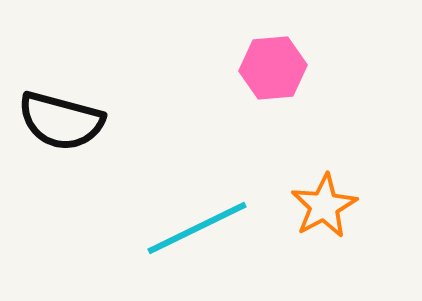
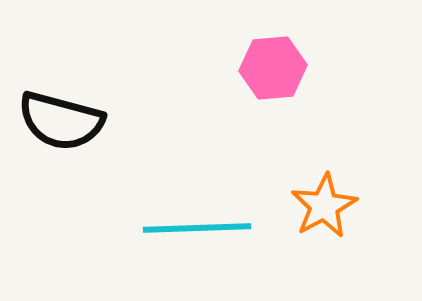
cyan line: rotated 24 degrees clockwise
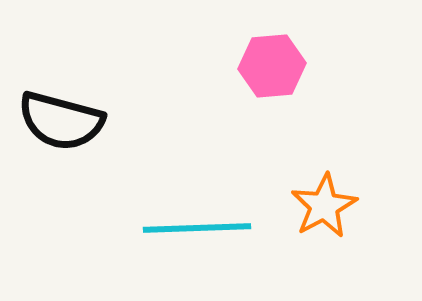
pink hexagon: moved 1 px left, 2 px up
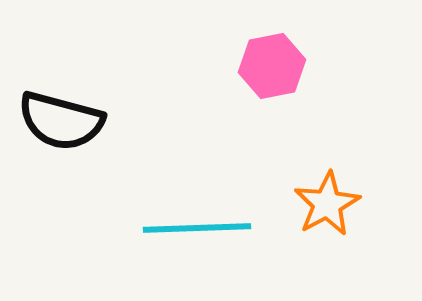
pink hexagon: rotated 6 degrees counterclockwise
orange star: moved 3 px right, 2 px up
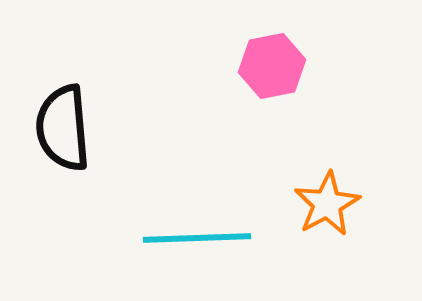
black semicircle: moved 2 px right, 7 px down; rotated 70 degrees clockwise
cyan line: moved 10 px down
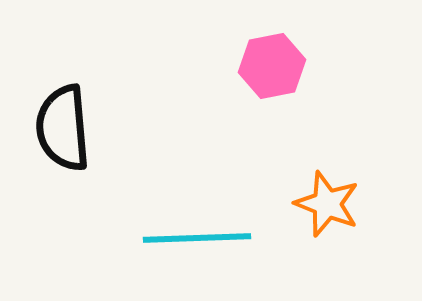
orange star: rotated 22 degrees counterclockwise
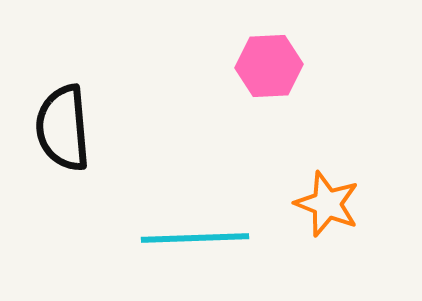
pink hexagon: moved 3 px left; rotated 8 degrees clockwise
cyan line: moved 2 px left
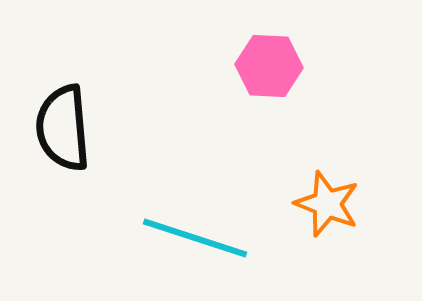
pink hexagon: rotated 6 degrees clockwise
cyan line: rotated 20 degrees clockwise
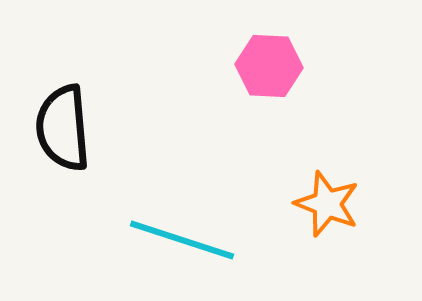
cyan line: moved 13 px left, 2 px down
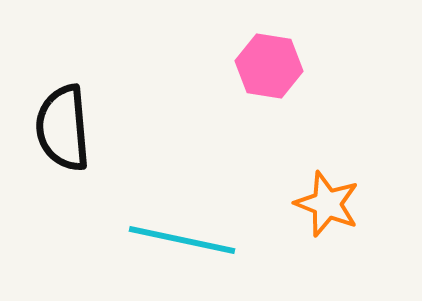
pink hexagon: rotated 6 degrees clockwise
cyan line: rotated 6 degrees counterclockwise
